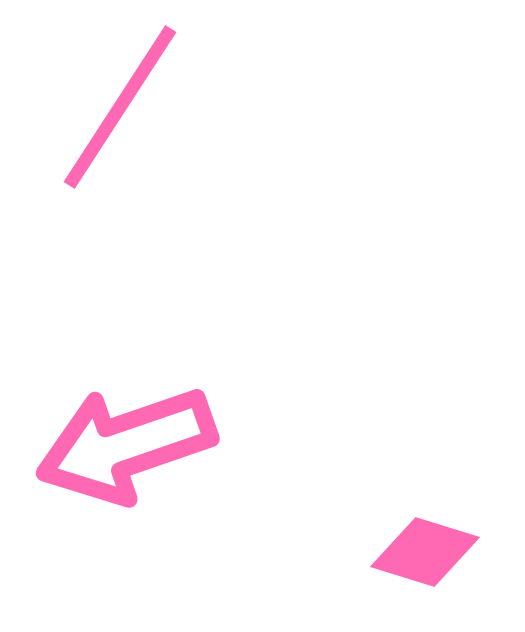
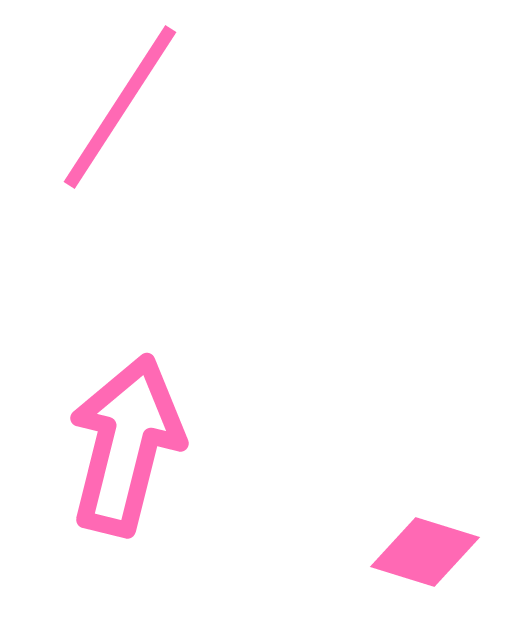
pink arrow: rotated 123 degrees clockwise
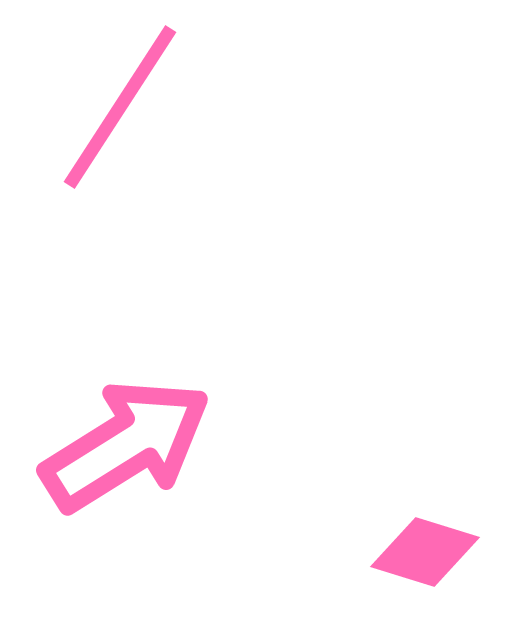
pink arrow: rotated 44 degrees clockwise
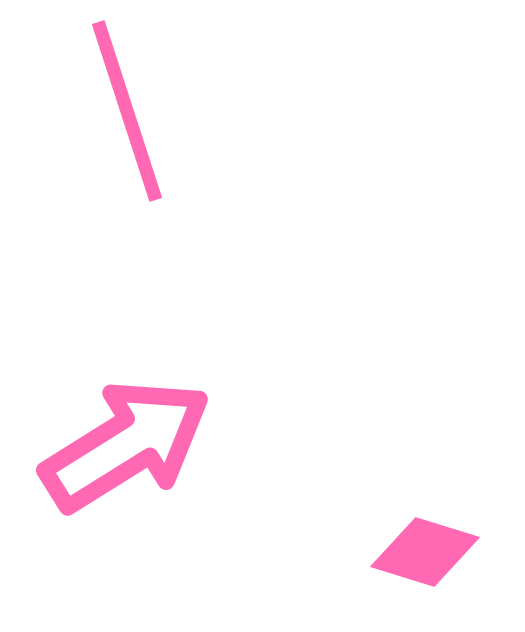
pink line: moved 7 px right, 4 px down; rotated 51 degrees counterclockwise
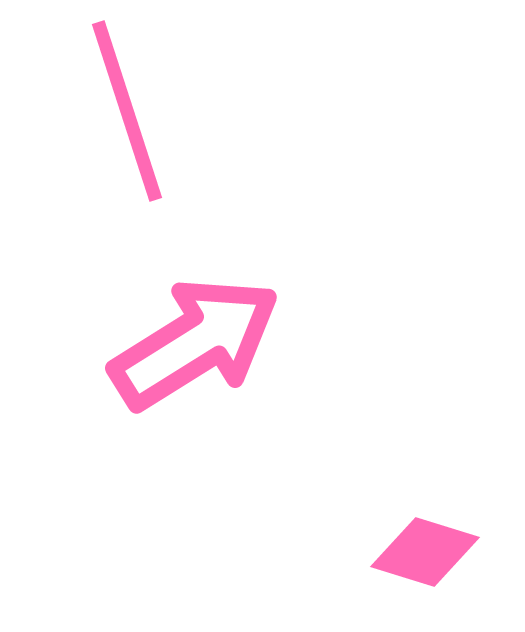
pink arrow: moved 69 px right, 102 px up
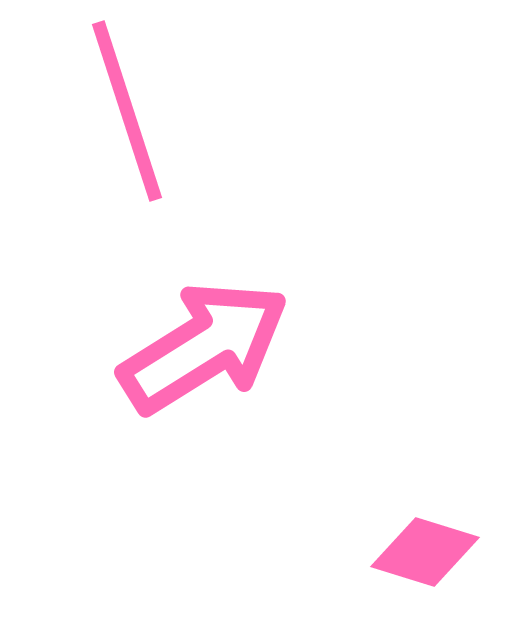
pink arrow: moved 9 px right, 4 px down
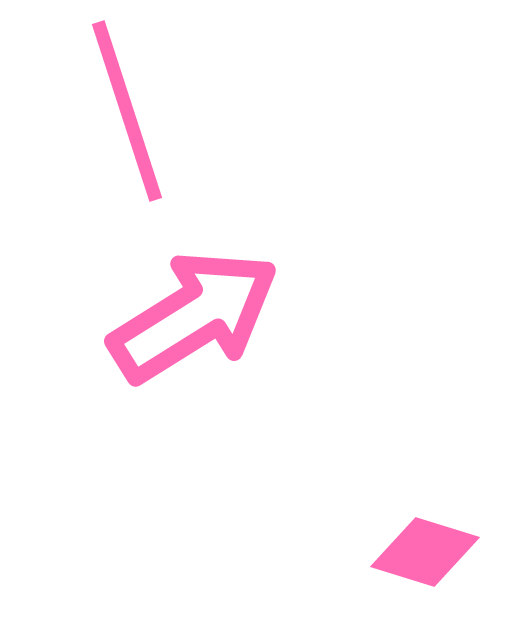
pink arrow: moved 10 px left, 31 px up
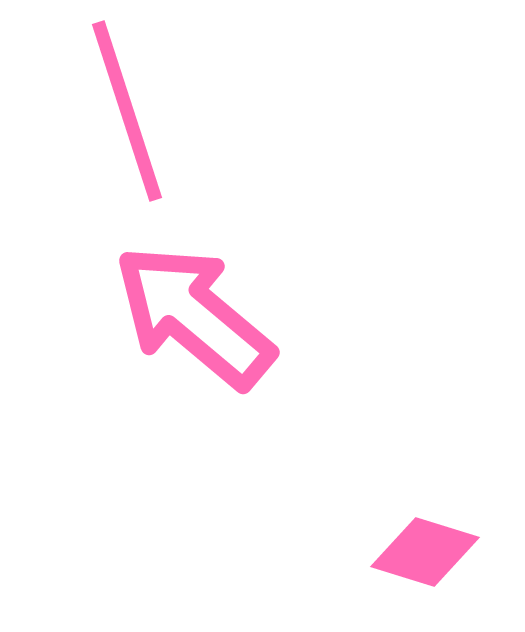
pink arrow: rotated 108 degrees counterclockwise
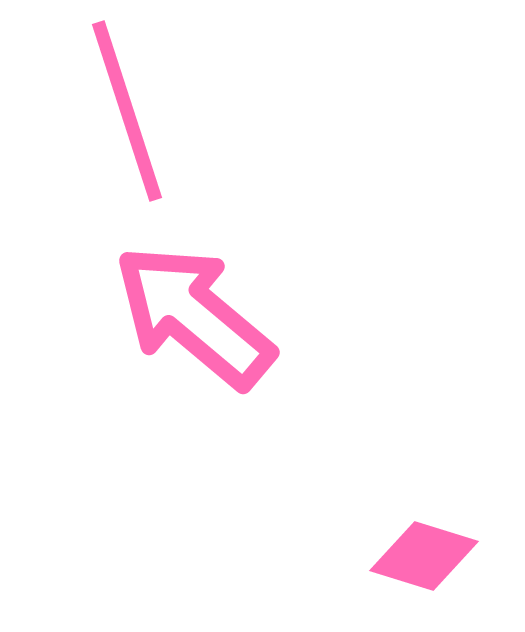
pink diamond: moved 1 px left, 4 px down
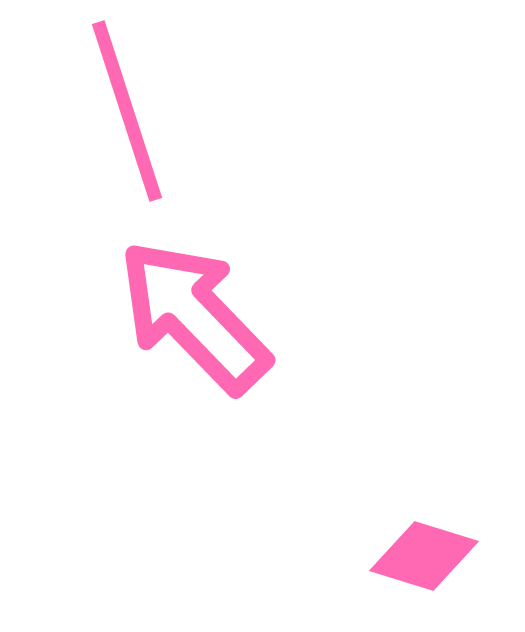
pink arrow: rotated 6 degrees clockwise
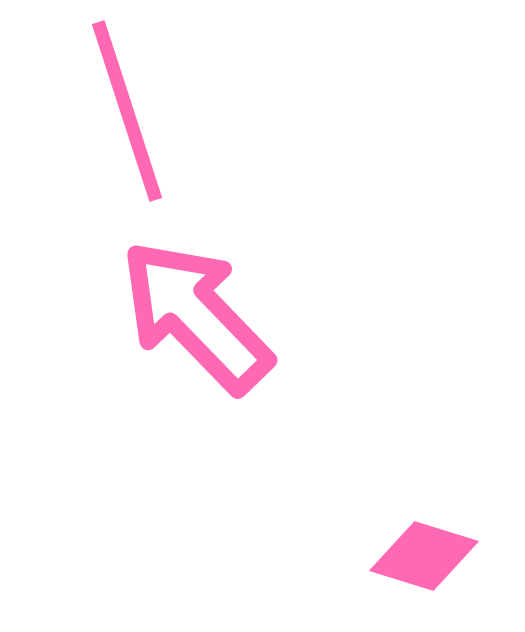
pink arrow: moved 2 px right
